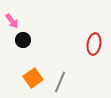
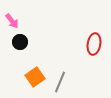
black circle: moved 3 px left, 2 px down
orange square: moved 2 px right, 1 px up
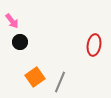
red ellipse: moved 1 px down
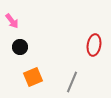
black circle: moved 5 px down
orange square: moved 2 px left; rotated 12 degrees clockwise
gray line: moved 12 px right
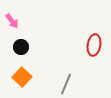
black circle: moved 1 px right
orange square: moved 11 px left; rotated 24 degrees counterclockwise
gray line: moved 6 px left, 2 px down
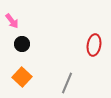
black circle: moved 1 px right, 3 px up
gray line: moved 1 px right, 1 px up
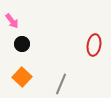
gray line: moved 6 px left, 1 px down
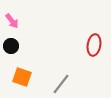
black circle: moved 11 px left, 2 px down
orange square: rotated 24 degrees counterclockwise
gray line: rotated 15 degrees clockwise
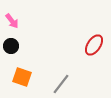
red ellipse: rotated 25 degrees clockwise
